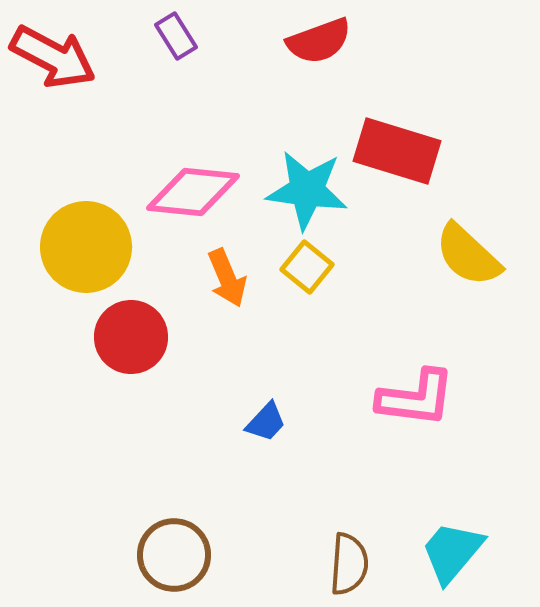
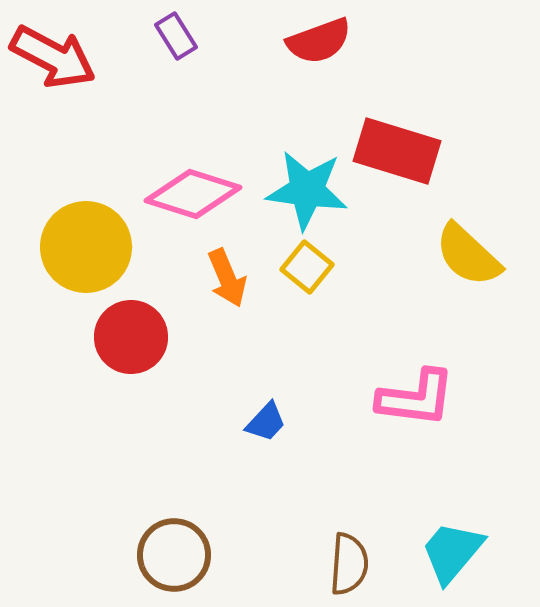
pink diamond: moved 2 px down; rotated 12 degrees clockwise
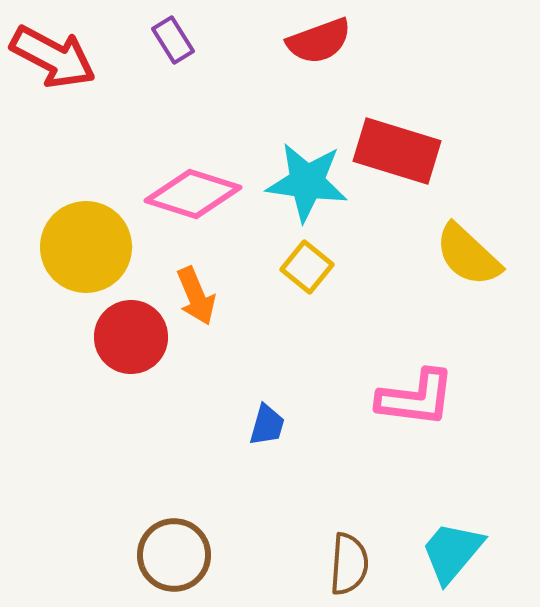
purple rectangle: moved 3 px left, 4 px down
cyan star: moved 8 px up
orange arrow: moved 31 px left, 18 px down
blue trapezoid: moved 1 px right, 3 px down; rotated 27 degrees counterclockwise
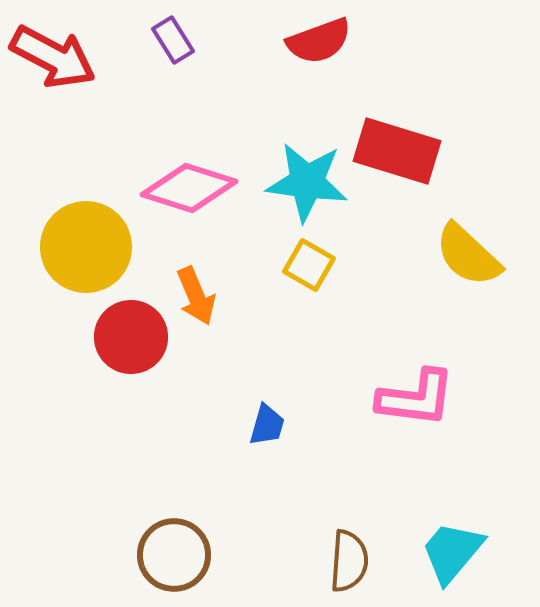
pink diamond: moved 4 px left, 6 px up
yellow square: moved 2 px right, 2 px up; rotated 9 degrees counterclockwise
brown semicircle: moved 3 px up
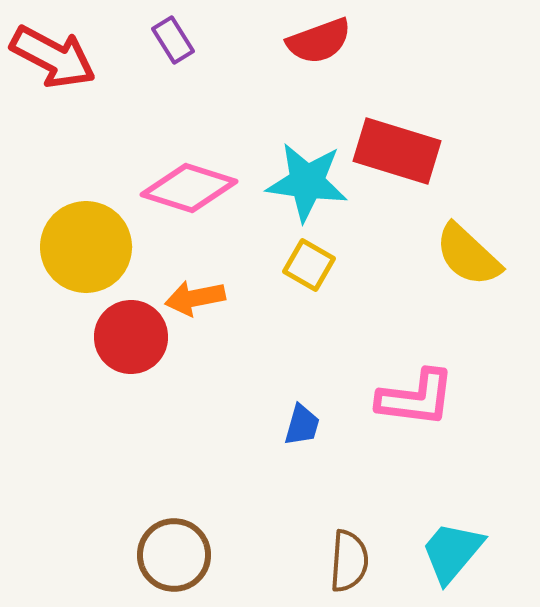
orange arrow: moved 1 px left, 2 px down; rotated 102 degrees clockwise
blue trapezoid: moved 35 px right
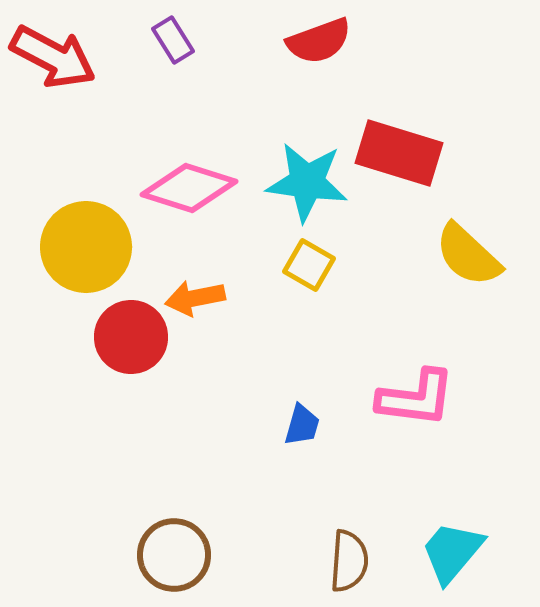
red rectangle: moved 2 px right, 2 px down
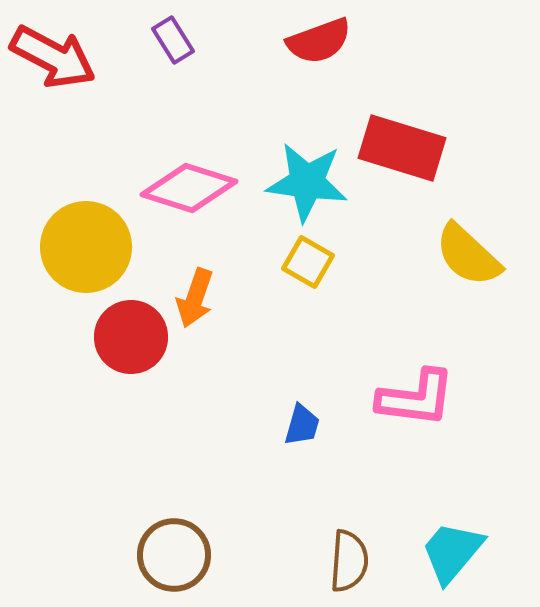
red rectangle: moved 3 px right, 5 px up
yellow square: moved 1 px left, 3 px up
orange arrow: rotated 60 degrees counterclockwise
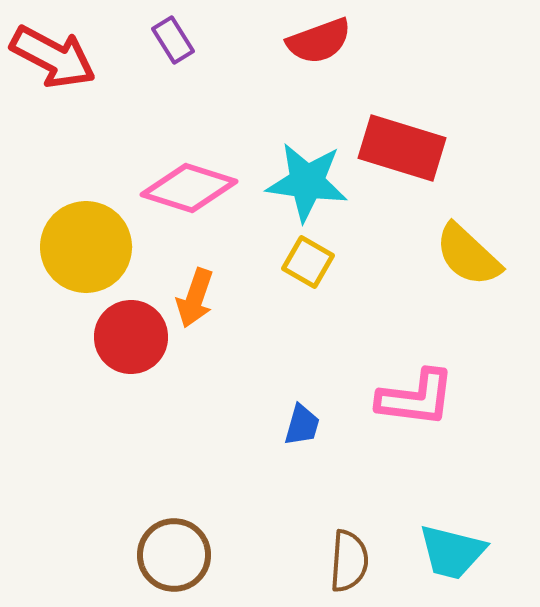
cyan trapezoid: rotated 116 degrees counterclockwise
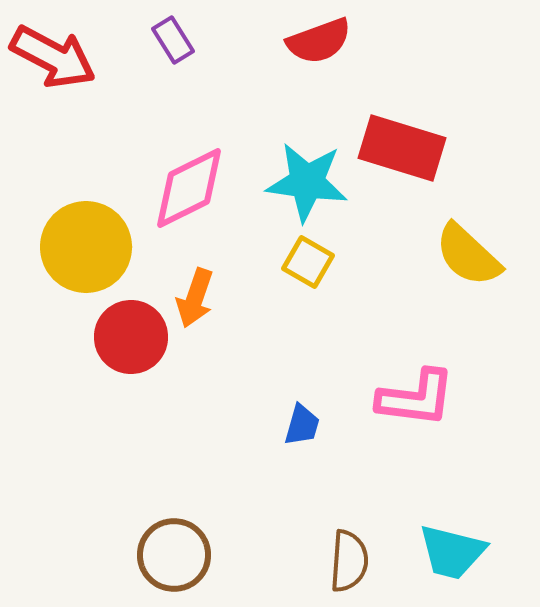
pink diamond: rotated 44 degrees counterclockwise
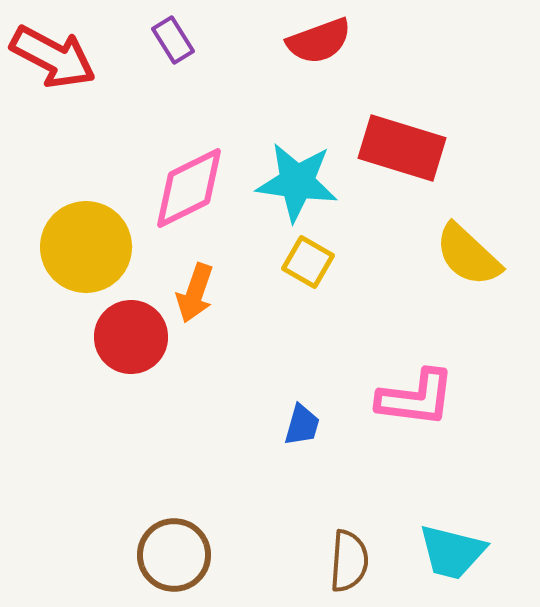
cyan star: moved 10 px left
orange arrow: moved 5 px up
